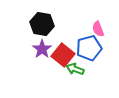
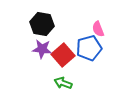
purple star: rotated 30 degrees counterclockwise
red square: rotated 10 degrees clockwise
green arrow: moved 12 px left, 14 px down
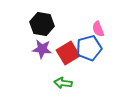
red square: moved 5 px right, 2 px up; rotated 10 degrees clockwise
green arrow: rotated 12 degrees counterclockwise
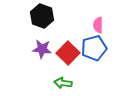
black hexagon: moved 8 px up; rotated 10 degrees clockwise
pink semicircle: moved 4 px up; rotated 21 degrees clockwise
blue pentagon: moved 5 px right
red square: rotated 15 degrees counterclockwise
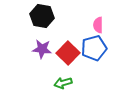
black hexagon: rotated 10 degrees counterclockwise
green arrow: rotated 24 degrees counterclockwise
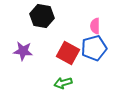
pink semicircle: moved 3 px left, 1 px down
purple star: moved 19 px left, 2 px down
red square: rotated 15 degrees counterclockwise
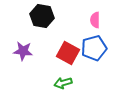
pink semicircle: moved 6 px up
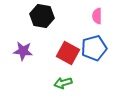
pink semicircle: moved 2 px right, 4 px up
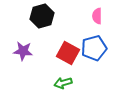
black hexagon: rotated 25 degrees counterclockwise
